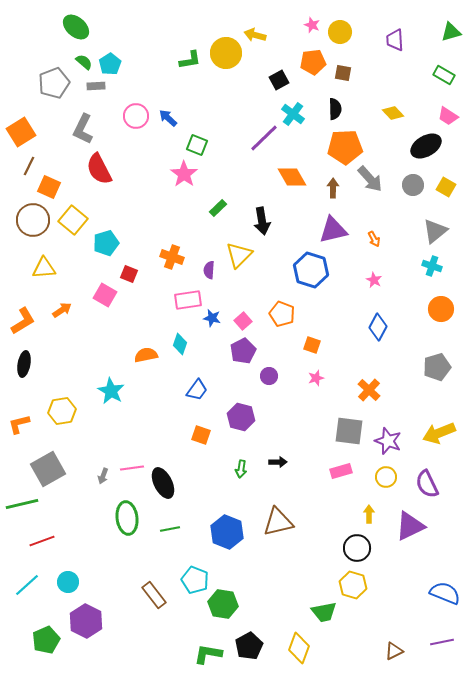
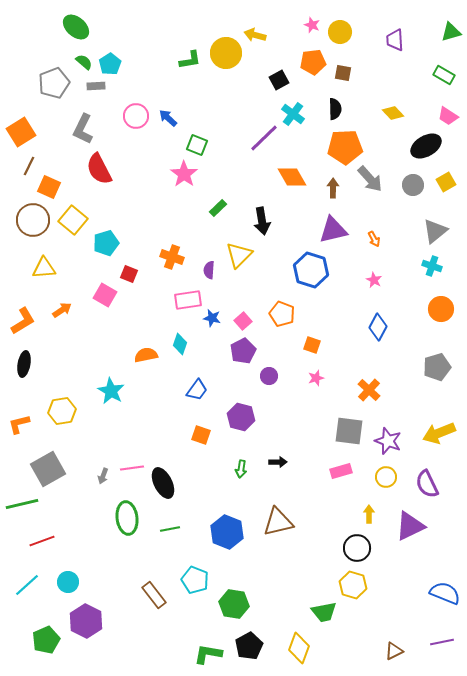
yellow square at (446, 187): moved 5 px up; rotated 30 degrees clockwise
green hexagon at (223, 604): moved 11 px right
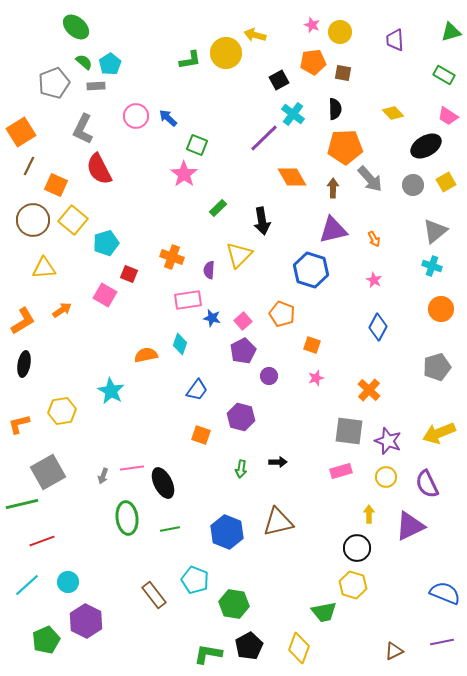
orange square at (49, 187): moved 7 px right, 2 px up
gray square at (48, 469): moved 3 px down
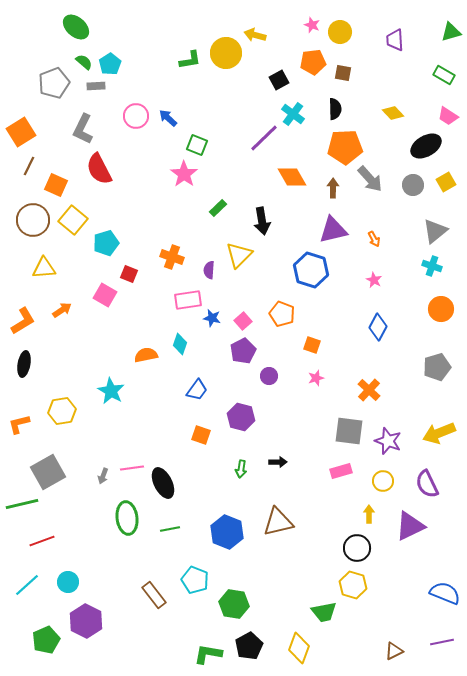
yellow circle at (386, 477): moved 3 px left, 4 px down
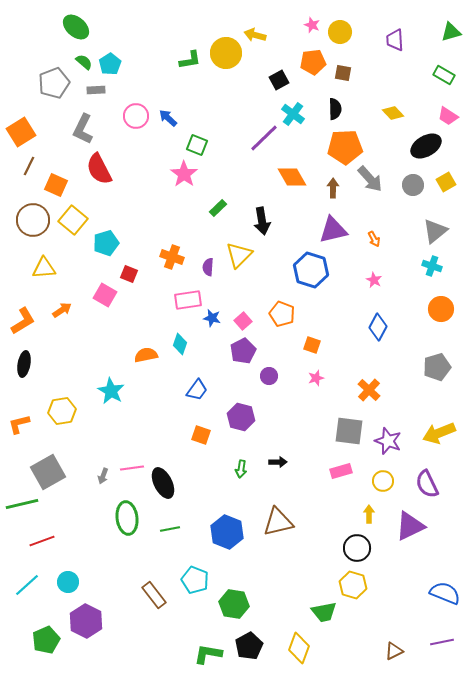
gray rectangle at (96, 86): moved 4 px down
purple semicircle at (209, 270): moved 1 px left, 3 px up
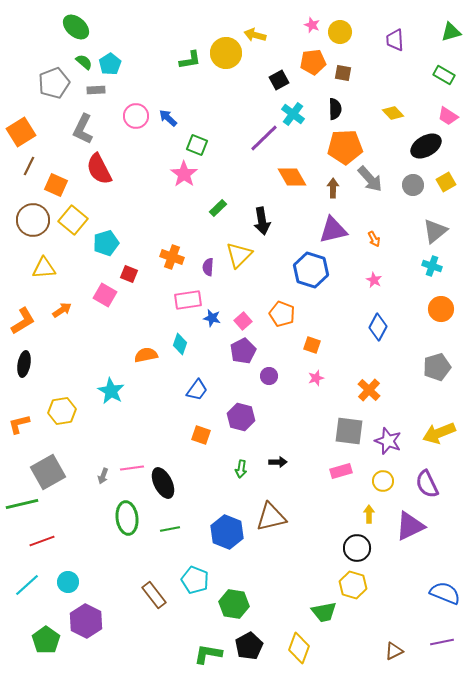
brown triangle at (278, 522): moved 7 px left, 5 px up
green pentagon at (46, 640): rotated 12 degrees counterclockwise
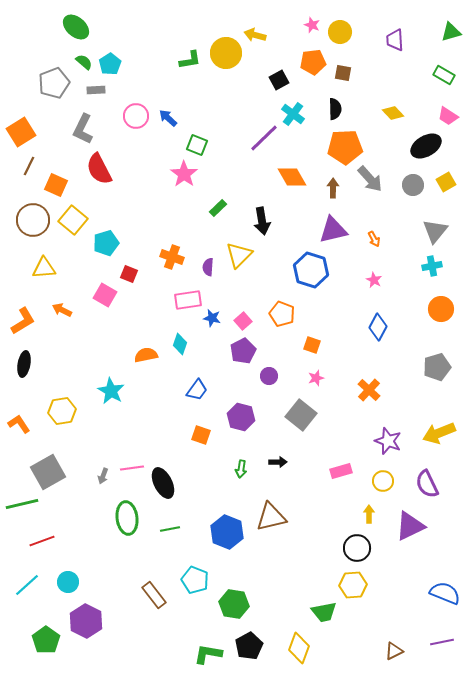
gray triangle at (435, 231): rotated 12 degrees counterclockwise
cyan cross at (432, 266): rotated 30 degrees counterclockwise
orange arrow at (62, 310): rotated 120 degrees counterclockwise
orange L-shape at (19, 424): rotated 70 degrees clockwise
gray square at (349, 431): moved 48 px left, 16 px up; rotated 32 degrees clockwise
yellow hexagon at (353, 585): rotated 20 degrees counterclockwise
